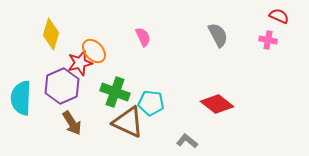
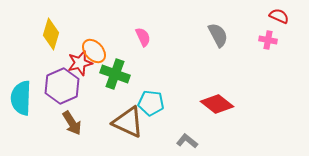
green cross: moved 18 px up
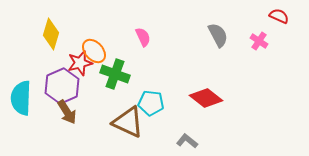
pink cross: moved 9 px left, 1 px down; rotated 24 degrees clockwise
red diamond: moved 11 px left, 6 px up
brown arrow: moved 5 px left, 11 px up
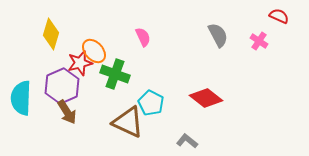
cyan pentagon: rotated 20 degrees clockwise
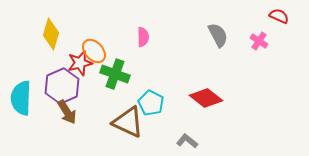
pink semicircle: rotated 24 degrees clockwise
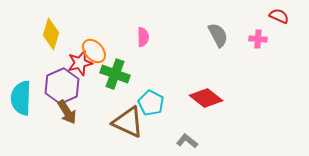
pink cross: moved 1 px left, 2 px up; rotated 30 degrees counterclockwise
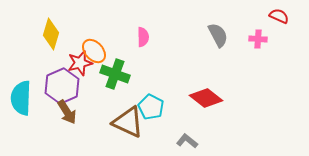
cyan pentagon: moved 4 px down
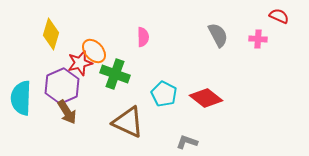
cyan pentagon: moved 13 px right, 13 px up
gray L-shape: moved 1 px down; rotated 20 degrees counterclockwise
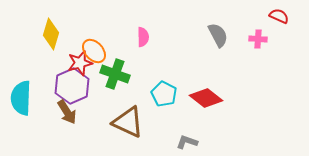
purple hexagon: moved 10 px right
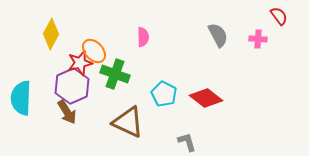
red semicircle: rotated 30 degrees clockwise
yellow diamond: rotated 12 degrees clockwise
gray L-shape: rotated 55 degrees clockwise
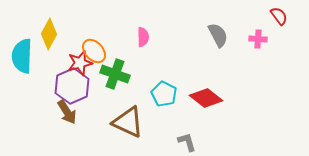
yellow diamond: moved 2 px left
cyan semicircle: moved 1 px right, 42 px up
